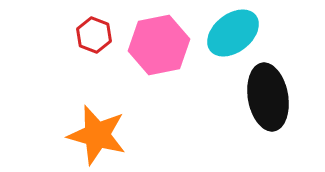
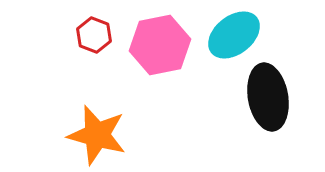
cyan ellipse: moved 1 px right, 2 px down
pink hexagon: moved 1 px right
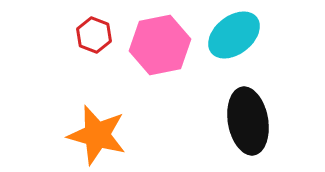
black ellipse: moved 20 px left, 24 px down
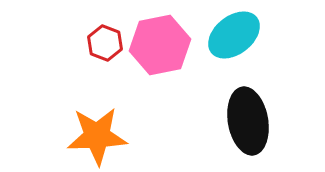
red hexagon: moved 11 px right, 8 px down
orange star: moved 1 px down; rotated 18 degrees counterclockwise
